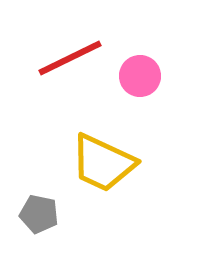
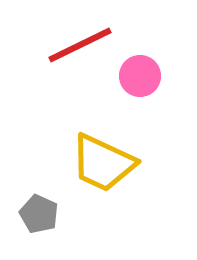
red line: moved 10 px right, 13 px up
gray pentagon: rotated 12 degrees clockwise
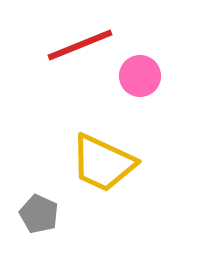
red line: rotated 4 degrees clockwise
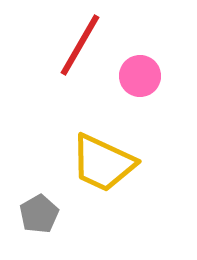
red line: rotated 38 degrees counterclockwise
gray pentagon: rotated 18 degrees clockwise
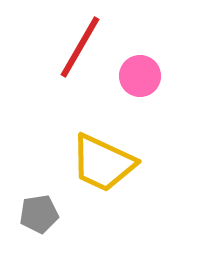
red line: moved 2 px down
gray pentagon: rotated 21 degrees clockwise
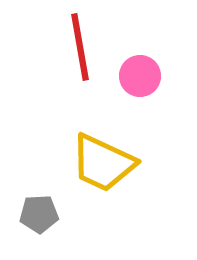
red line: rotated 40 degrees counterclockwise
gray pentagon: rotated 6 degrees clockwise
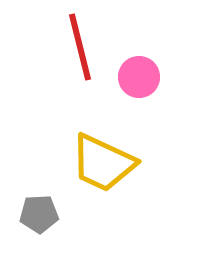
red line: rotated 4 degrees counterclockwise
pink circle: moved 1 px left, 1 px down
